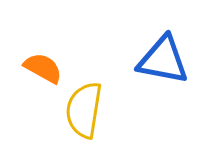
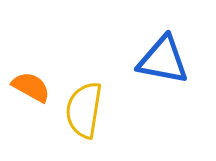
orange semicircle: moved 12 px left, 19 px down
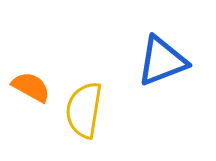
blue triangle: moved 1 px left, 1 px down; rotated 32 degrees counterclockwise
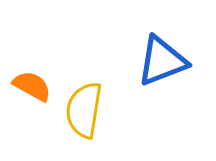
orange semicircle: moved 1 px right, 1 px up
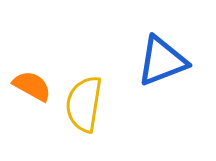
yellow semicircle: moved 6 px up
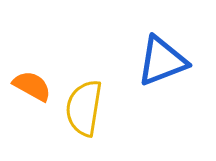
yellow semicircle: moved 4 px down
